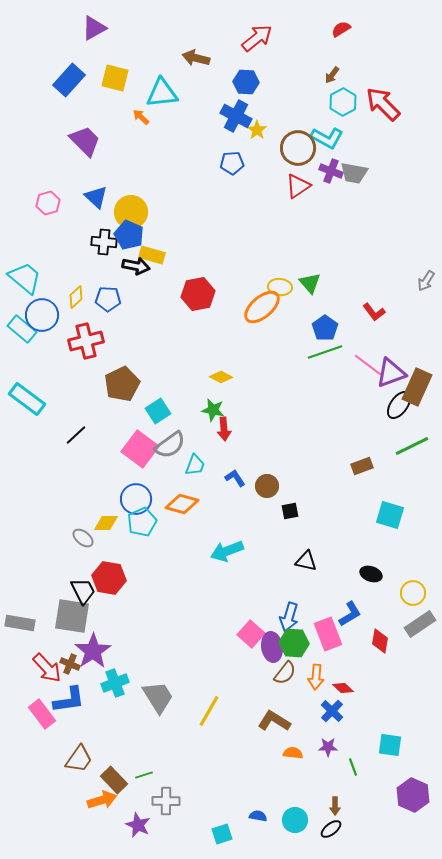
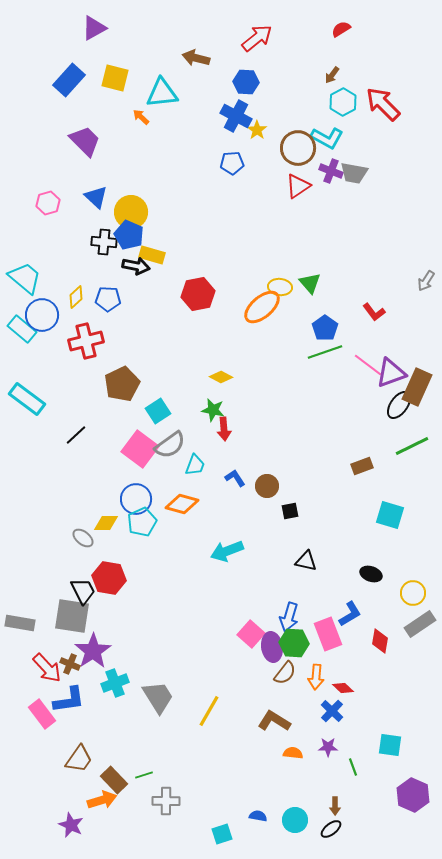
purple star at (138, 825): moved 67 px left
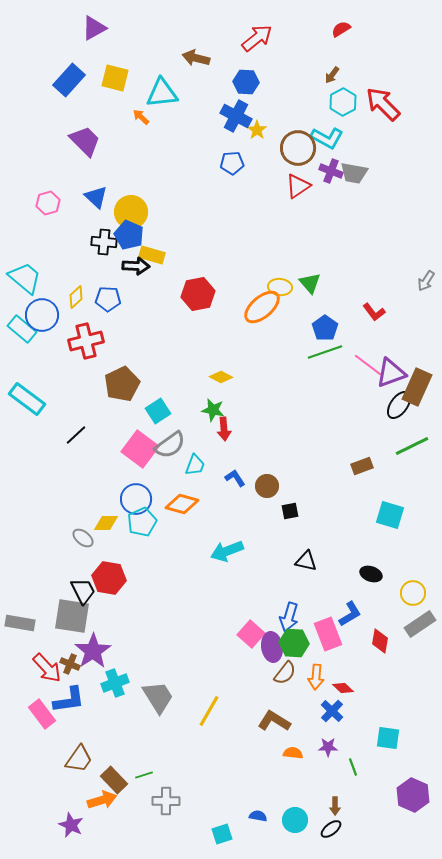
black arrow at (136, 266): rotated 8 degrees counterclockwise
cyan square at (390, 745): moved 2 px left, 7 px up
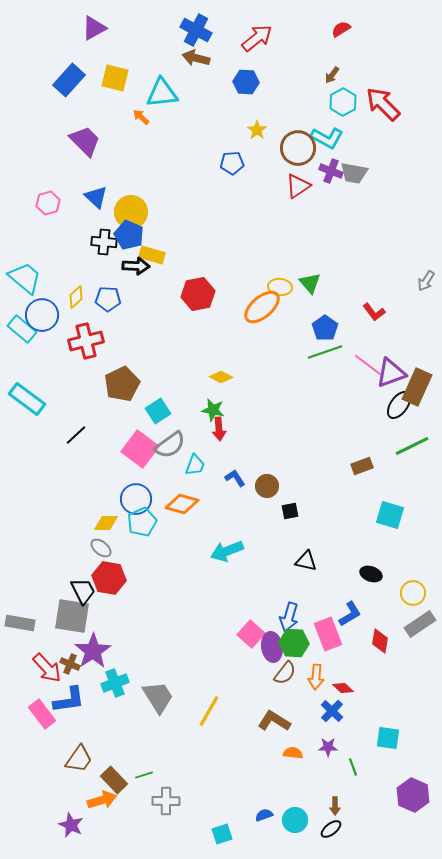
blue cross at (236, 116): moved 40 px left, 86 px up
red arrow at (224, 429): moved 5 px left
gray ellipse at (83, 538): moved 18 px right, 10 px down
blue semicircle at (258, 816): moved 6 px right, 1 px up; rotated 30 degrees counterclockwise
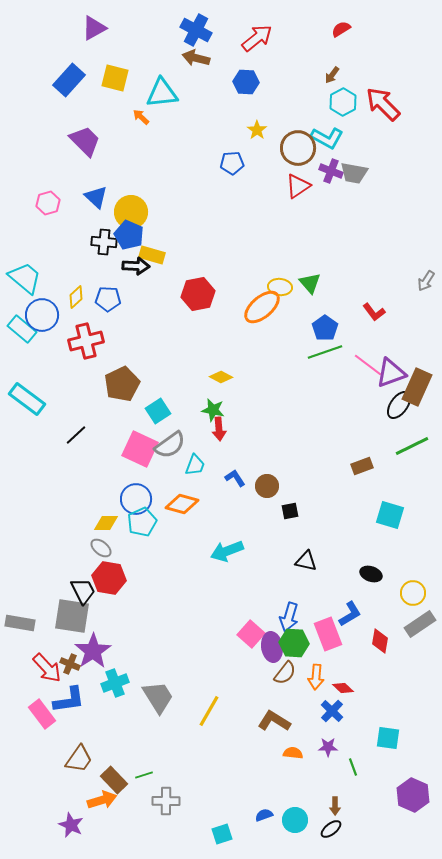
pink square at (140, 449): rotated 12 degrees counterclockwise
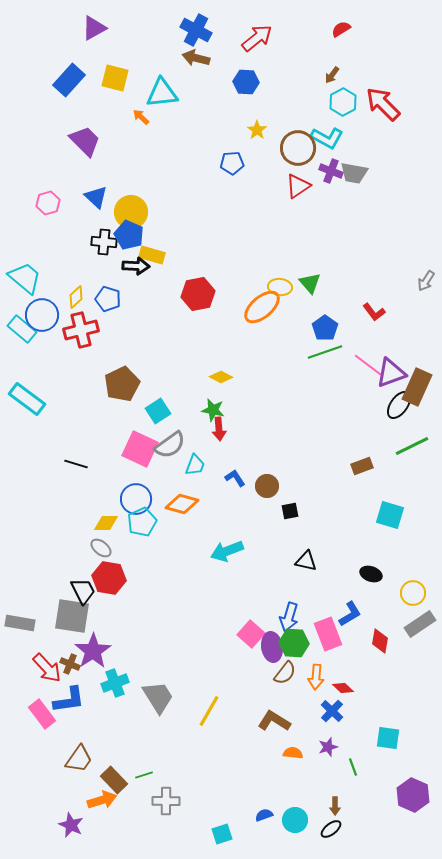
blue pentagon at (108, 299): rotated 15 degrees clockwise
red cross at (86, 341): moved 5 px left, 11 px up
black line at (76, 435): moved 29 px down; rotated 60 degrees clockwise
purple star at (328, 747): rotated 18 degrees counterclockwise
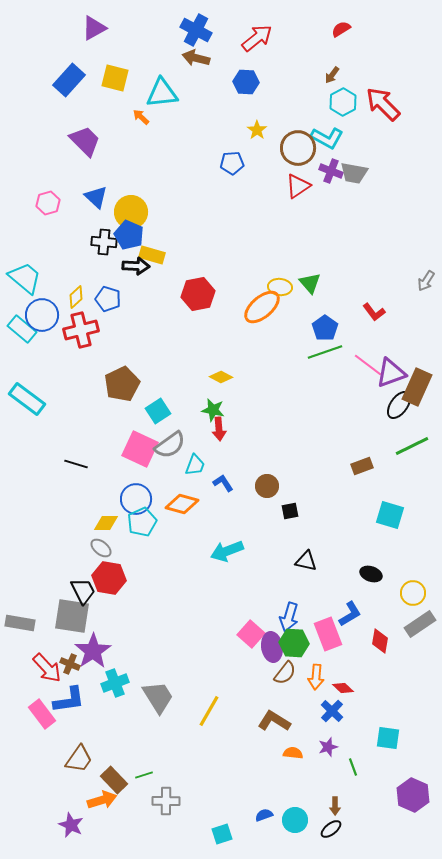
blue L-shape at (235, 478): moved 12 px left, 5 px down
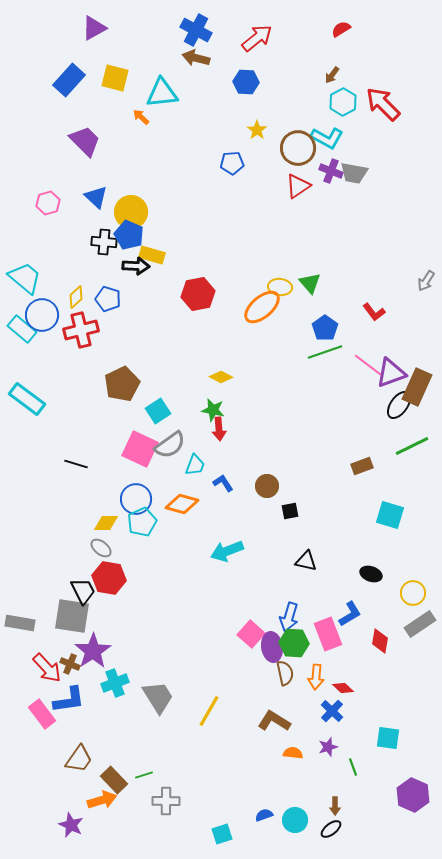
brown semicircle at (285, 673): rotated 50 degrees counterclockwise
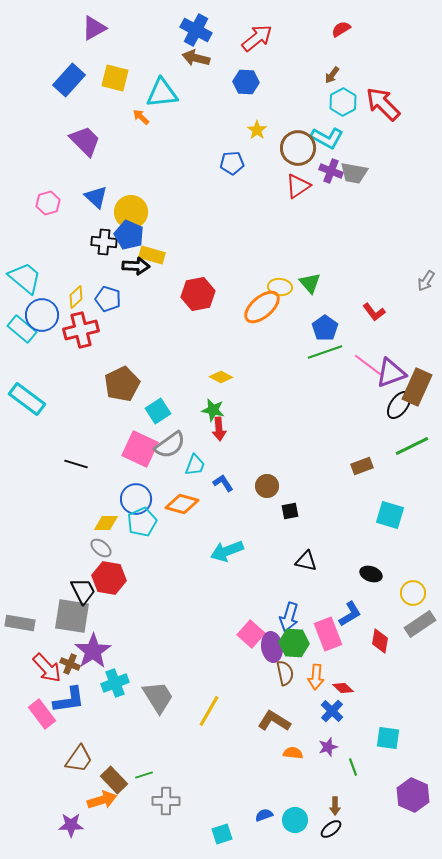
purple star at (71, 825): rotated 25 degrees counterclockwise
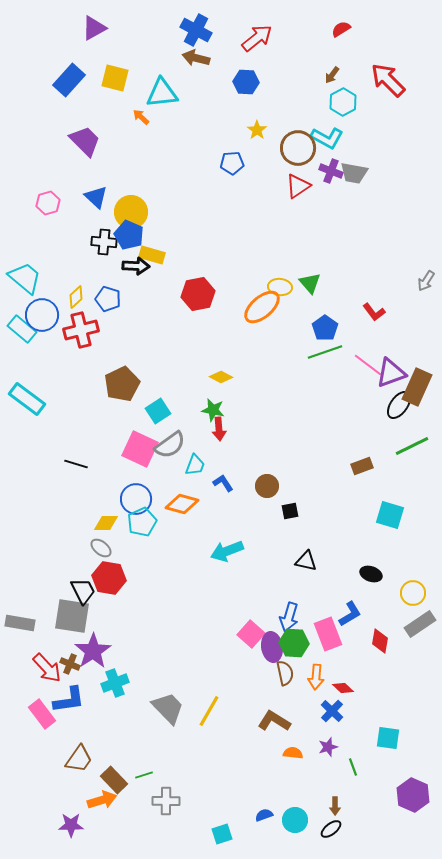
red arrow at (383, 104): moved 5 px right, 24 px up
gray trapezoid at (158, 697): moved 10 px right, 11 px down; rotated 12 degrees counterclockwise
